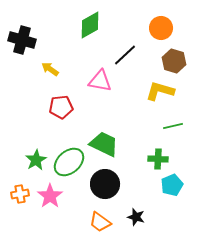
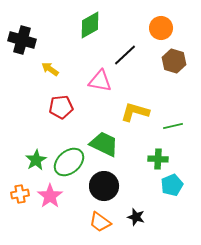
yellow L-shape: moved 25 px left, 21 px down
black circle: moved 1 px left, 2 px down
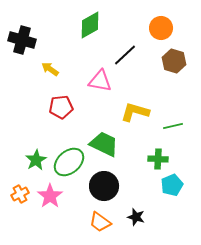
orange cross: rotated 18 degrees counterclockwise
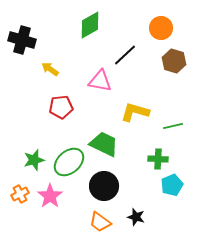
green star: moved 2 px left; rotated 15 degrees clockwise
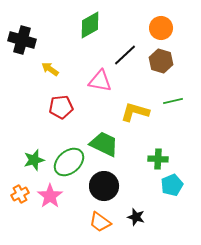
brown hexagon: moved 13 px left
green line: moved 25 px up
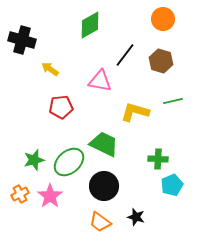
orange circle: moved 2 px right, 9 px up
black line: rotated 10 degrees counterclockwise
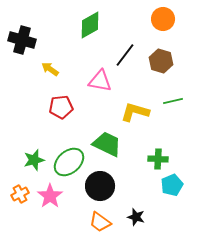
green trapezoid: moved 3 px right
black circle: moved 4 px left
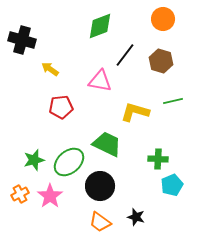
green diamond: moved 10 px right, 1 px down; rotated 8 degrees clockwise
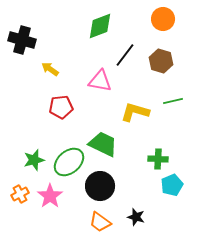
green trapezoid: moved 4 px left
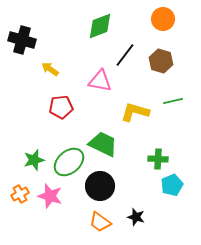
pink star: rotated 20 degrees counterclockwise
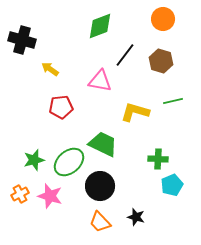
orange trapezoid: rotated 10 degrees clockwise
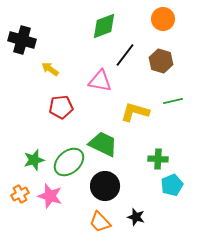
green diamond: moved 4 px right
black circle: moved 5 px right
